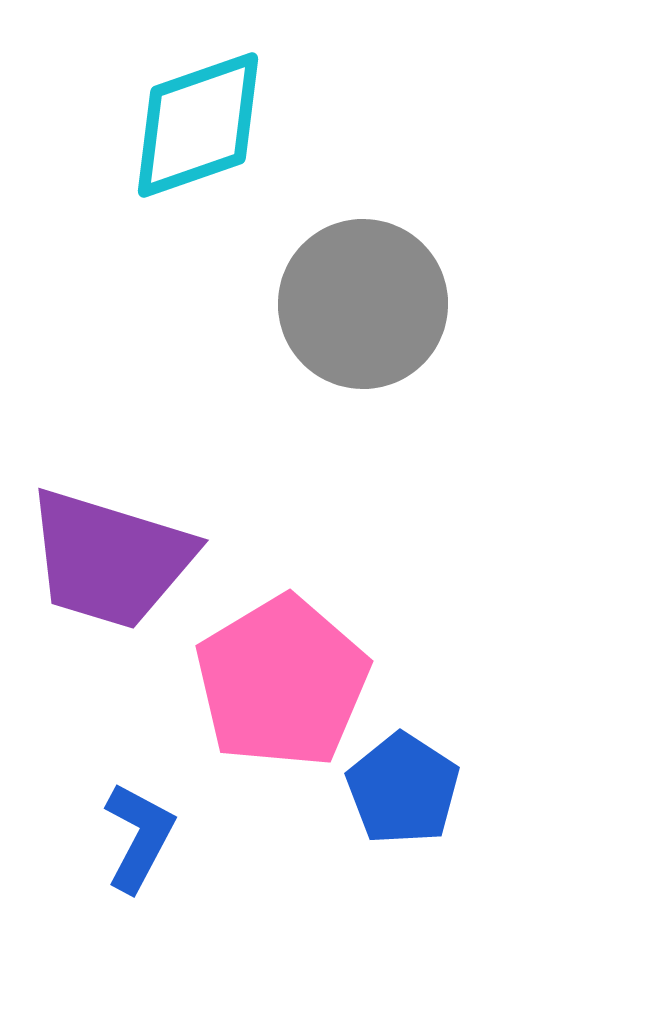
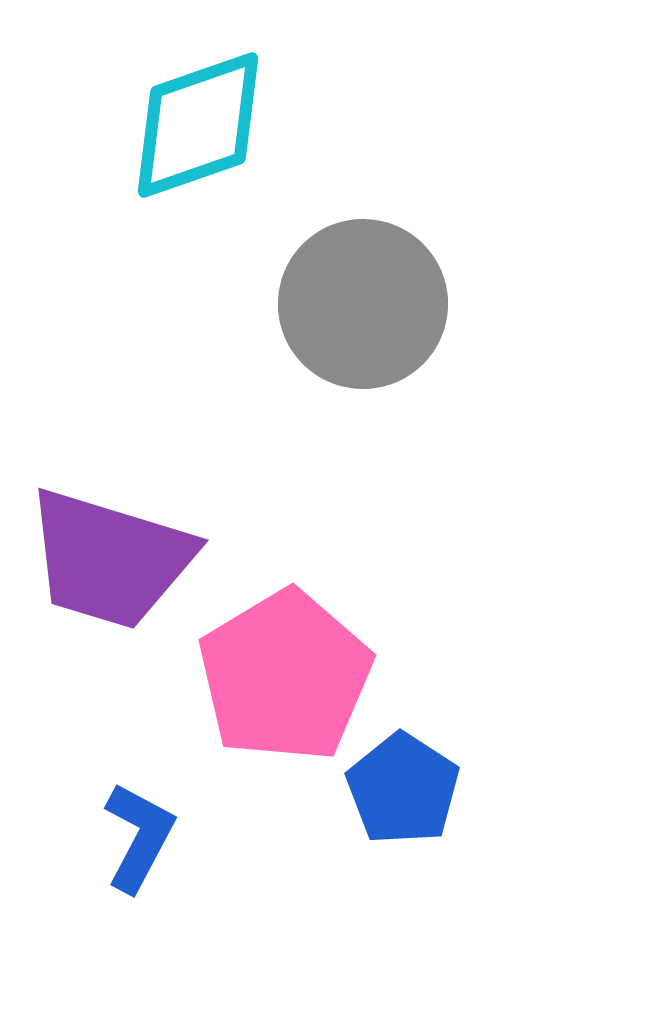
pink pentagon: moved 3 px right, 6 px up
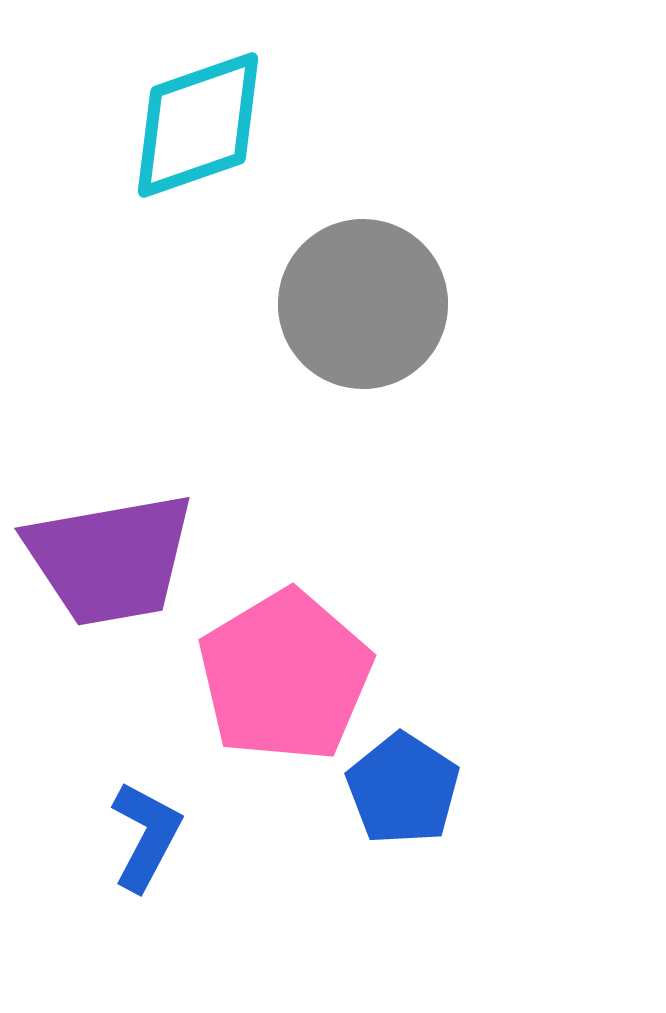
purple trapezoid: rotated 27 degrees counterclockwise
blue L-shape: moved 7 px right, 1 px up
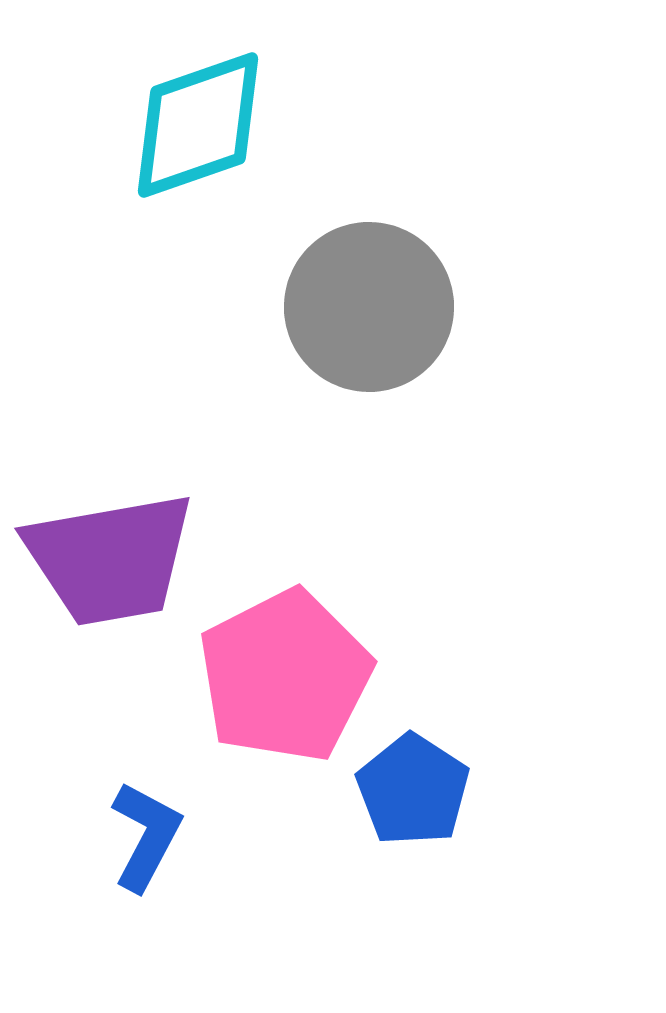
gray circle: moved 6 px right, 3 px down
pink pentagon: rotated 4 degrees clockwise
blue pentagon: moved 10 px right, 1 px down
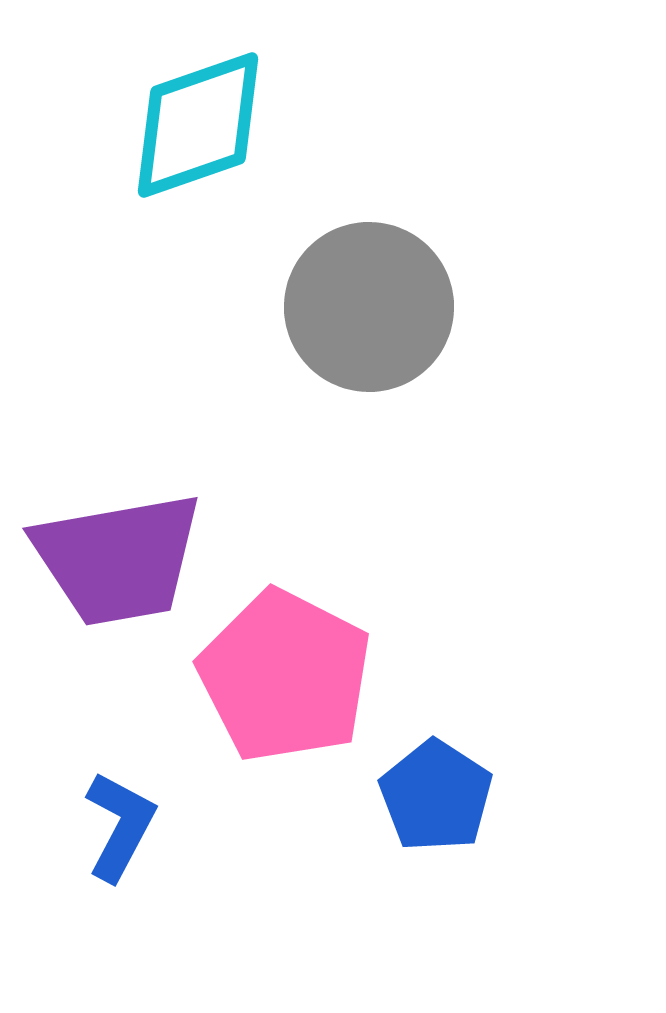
purple trapezoid: moved 8 px right
pink pentagon: rotated 18 degrees counterclockwise
blue pentagon: moved 23 px right, 6 px down
blue L-shape: moved 26 px left, 10 px up
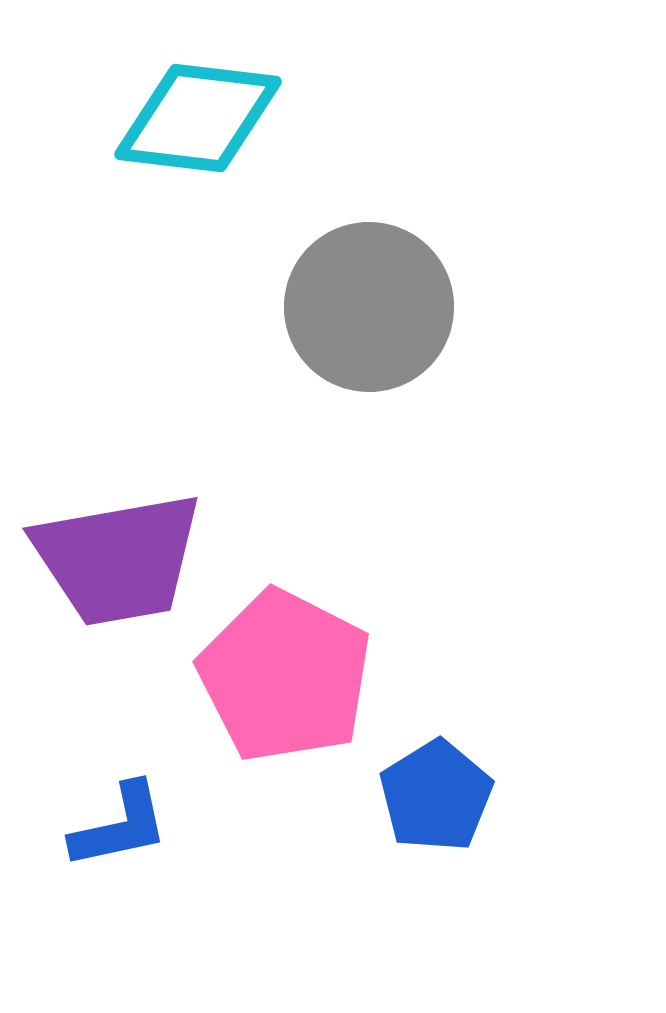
cyan diamond: moved 7 px up; rotated 26 degrees clockwise
blue pentagon: rotated 7 degrees clockwise
blue L-shape: rotated 50 degrees clockwise
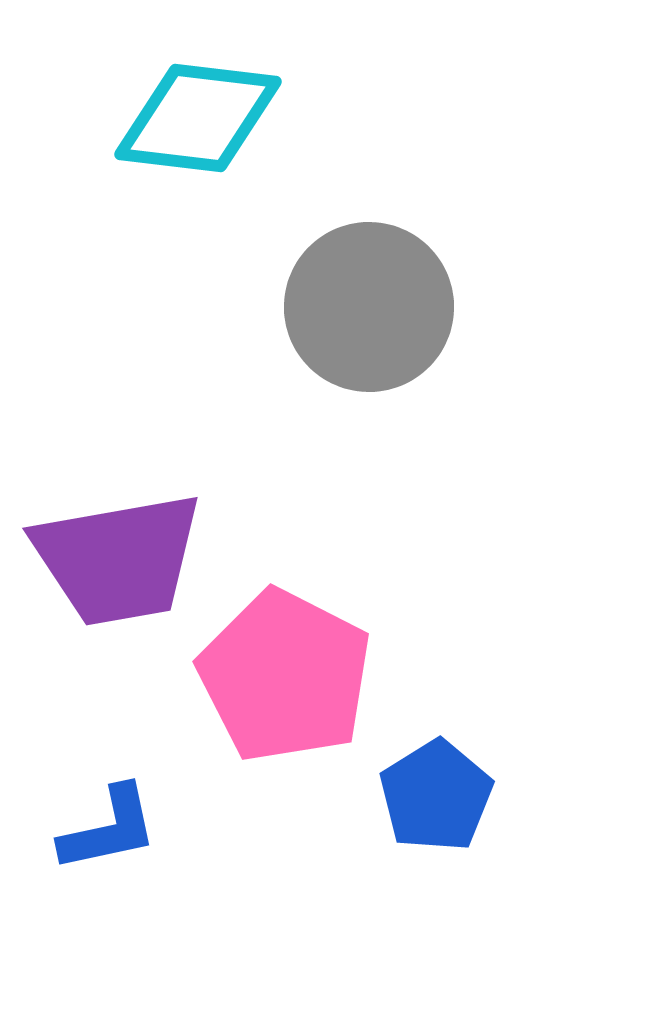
blue L-shape: moved 11 px left, 3 px down
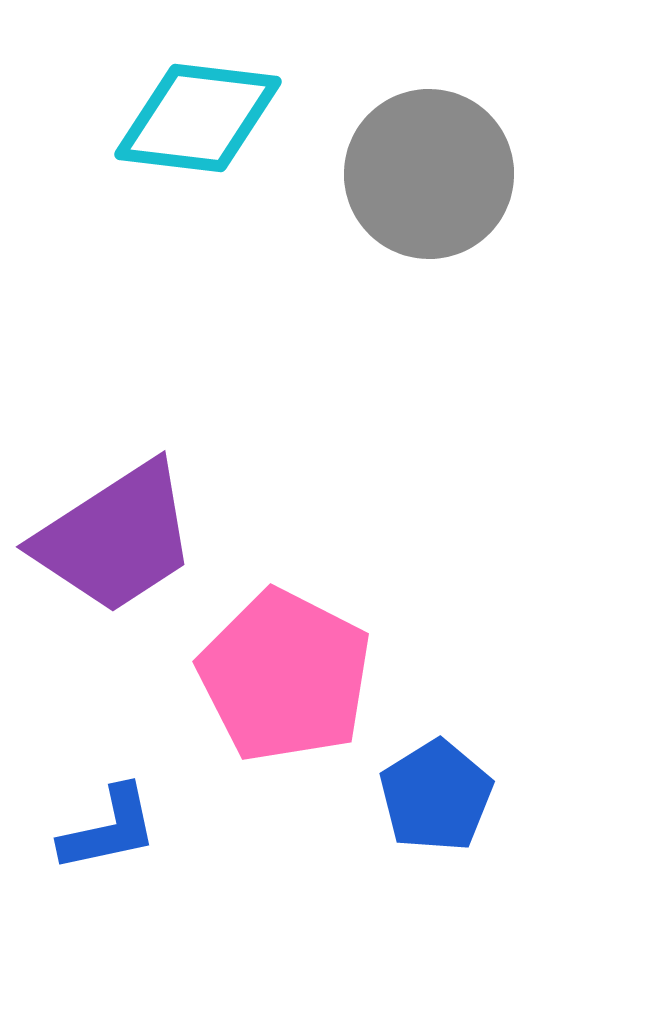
gray circle: moved 60 px right, 133 px up
purple trapezoid: moved 2 px left, 21 px up; rotated 23 degrees counterclockwise
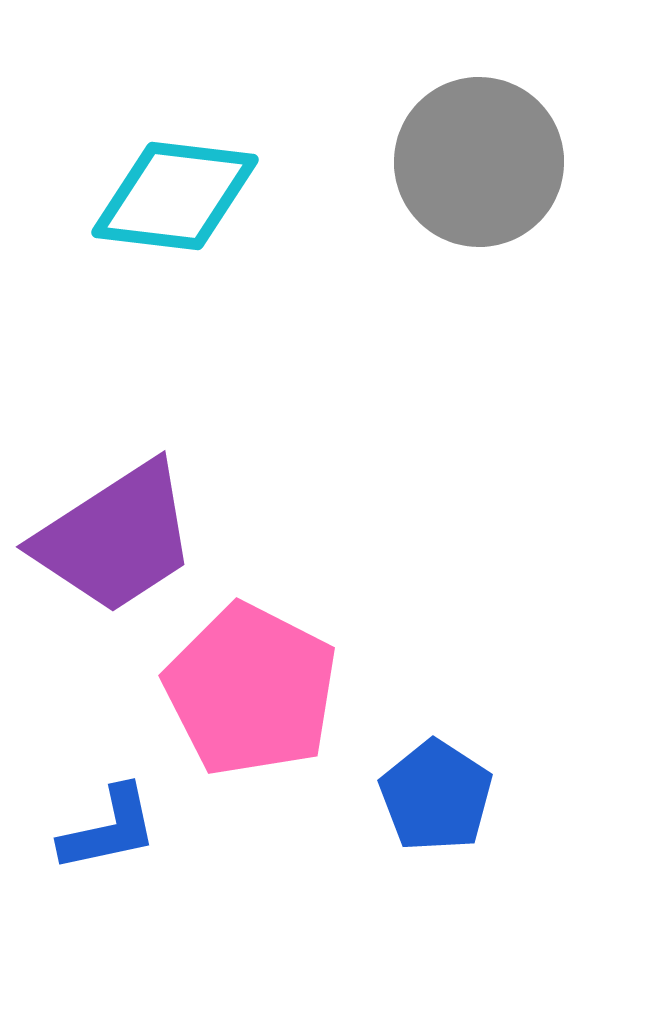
cyan diamond: moved 23 px left, 78 px down
gray circle: moved 50 px right, 12 px up
pink pentagon: moved 34 px left, 14 px down
blue pentagon: rotated 7 degrees counterclockwise
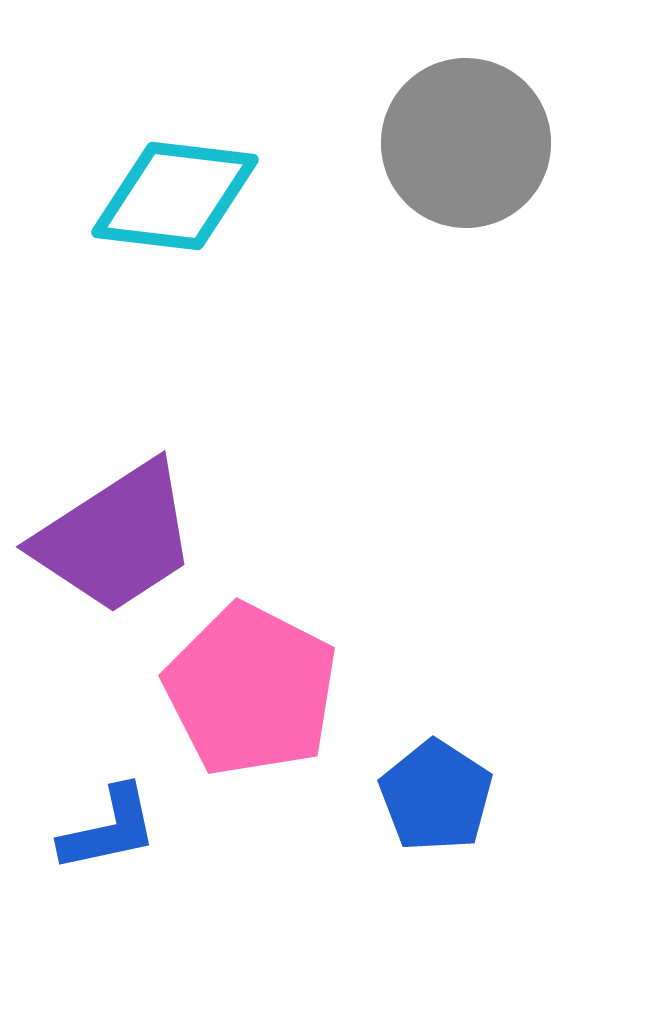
gray circle: moved 13 px left, 19 px up
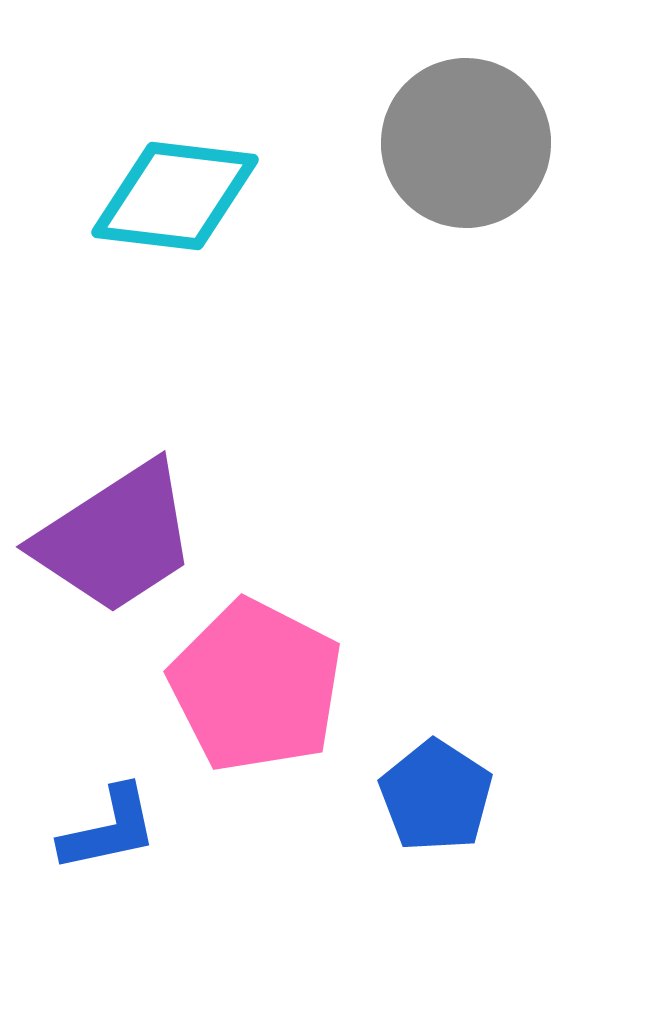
pink pentagon: moved 5 px right, 4 px up
